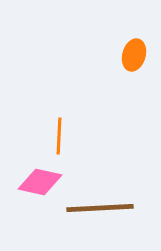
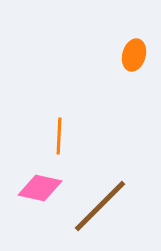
pink diamond: moved 6 px down
brown line: moved 2 px up; rotated 42 degrees counterclockwise
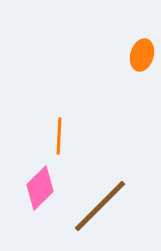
orange ellipse: moved 8 px right
pink diamond: rotated 57 degrees counterclockwise
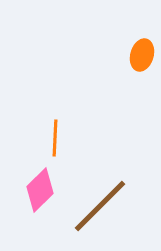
orange line: moved 4 px left, 2 px down
pink diamond: moved 2 px down
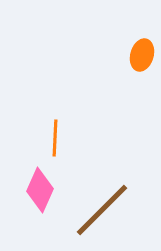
pink diamond: rotated 21 degrees counterclockwise
brown line: moved 2 px right, 4 px down
